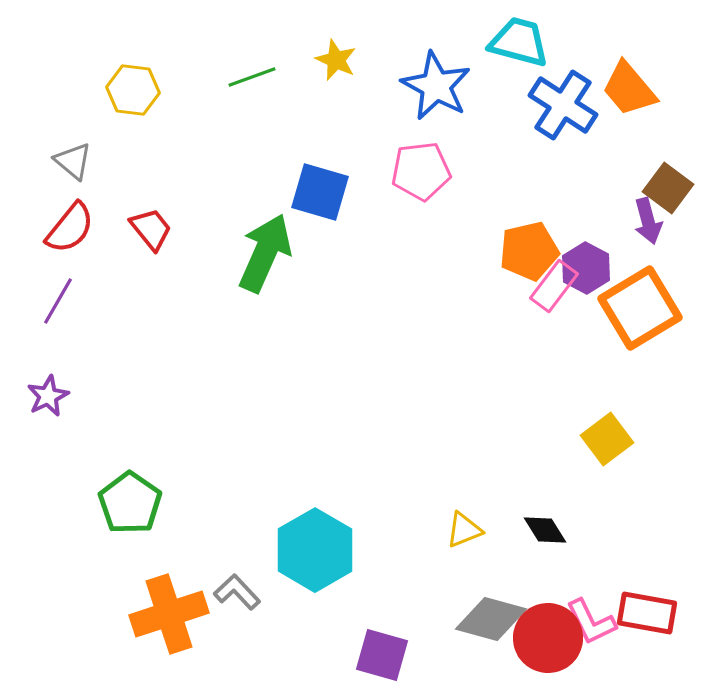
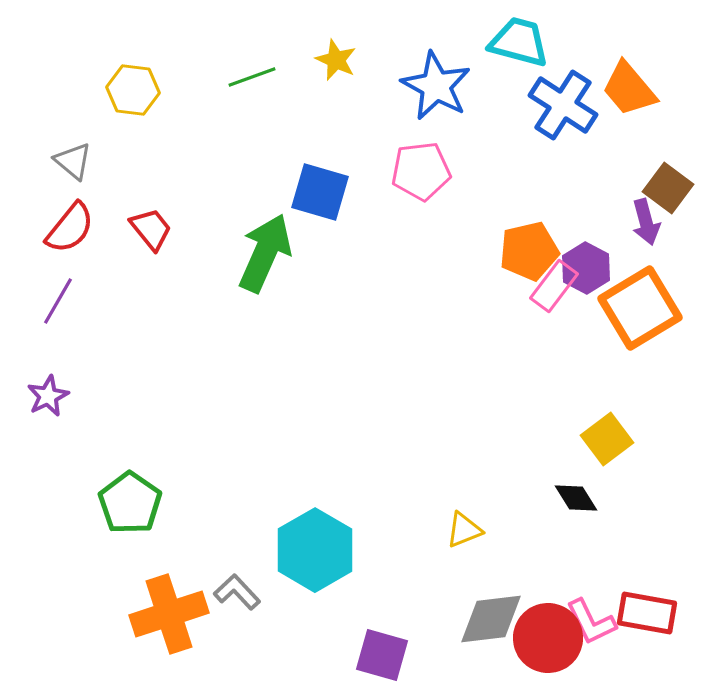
purple arrow: moved 2 px left, 1 px down
black diamond: moved 31 px right, 32 px up
gray diamond: rotated 22 degrees counterclockwise
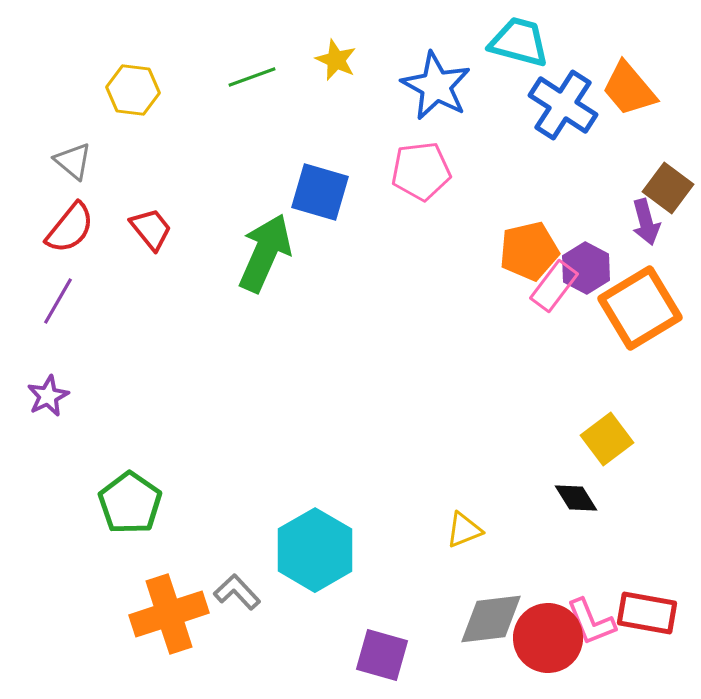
pink L-shape: rotated 4 degrees clockwise
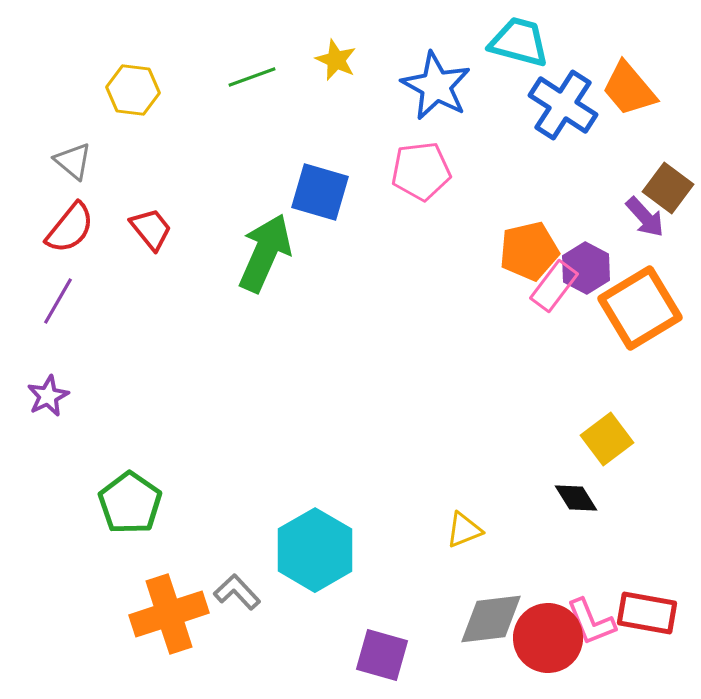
purple arrow: moved 1 px left, 5 px up; rotated 27 degrees counterclockwise
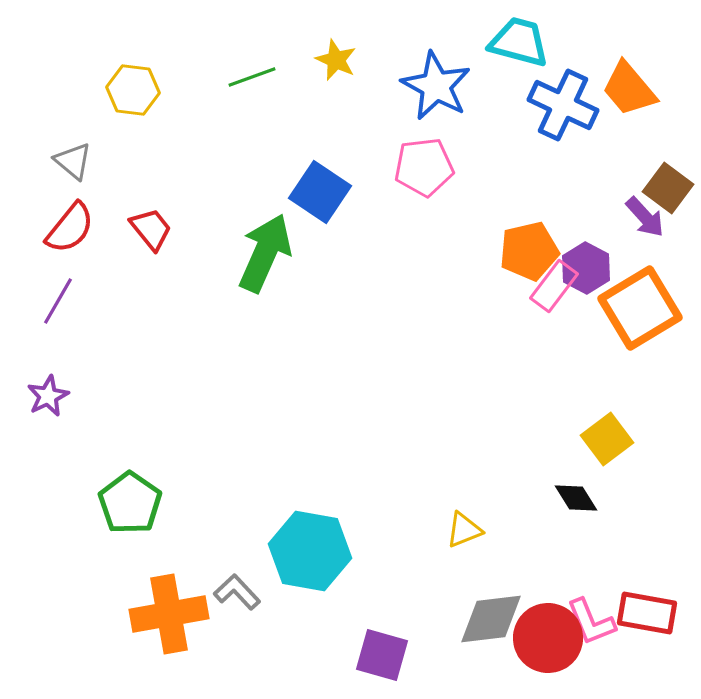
blue cross: rotated 8 degrees counterclockwise
pink pentagon: moved 3 px right, 4 px up
blue square: rotated 18 degrees clockwise
cyan hexagon: moved 5 px left, 1 px down; rotated 20 degrees counterclockwise
orange cross: rotated 8 degrees clockwise
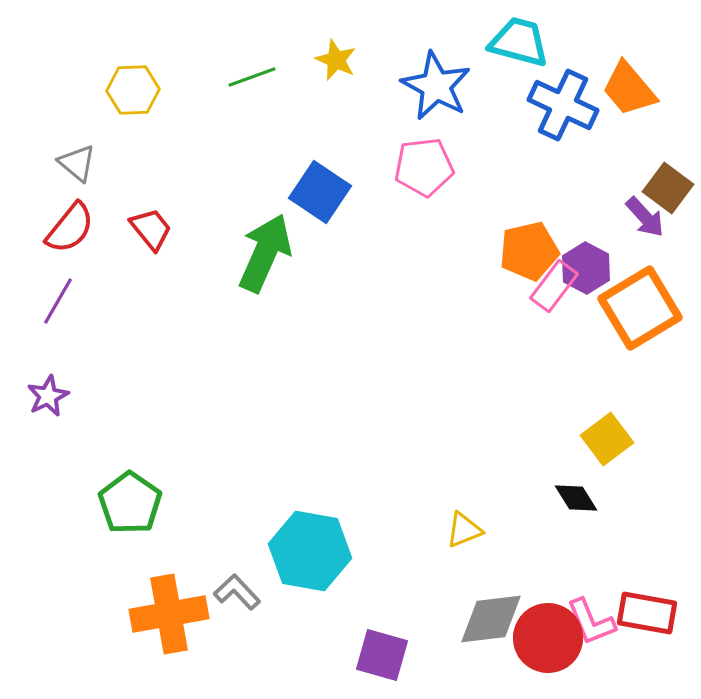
yellow hexagon: rotated 9 degrees counterclockwise
gray triangle: moved 4 px right, 2 px down
